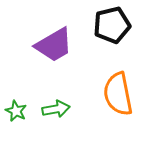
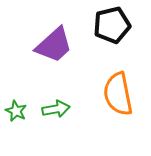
purple trapezoid: rotated 12 degrees counterclockwise
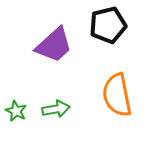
black pentagon: moved 4 px left
orange semicircle: moved 1 px left, 1 px down
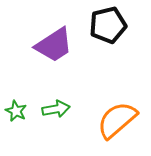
purple trapezoid: rotated 9 degrees clockwise
orange semicircle: moved 25 px down; rotated 60 degrees clockwise
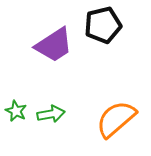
black pentagon: moved 5 px left
green arrow: moved 5 px left, 5 px down
orange semicircle: moved 1 px left, 1 px up
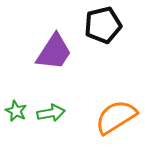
purple trapezoid: moved 7 px down; rotated 24 degrees counterclockwise
green arrow: moved 1 px up
orange semicircle: moved 2 px up; rotated 9 degrees clockwise
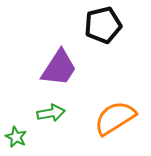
purple trapezoid: moved 5 px right, 16 px down
green star: moved 26 px down
orange semicircle: moved 1 px left, 1 px down
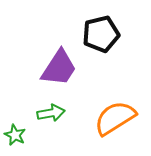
black pentagon: moved 2 px left, 9 px down
green star: moved 1 px left, 2 px up
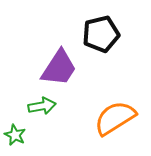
green arrow: moved 9 px left, 7 px up
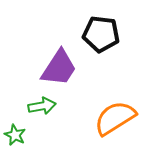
black pentagon: rotated 21 degrees clockwise
